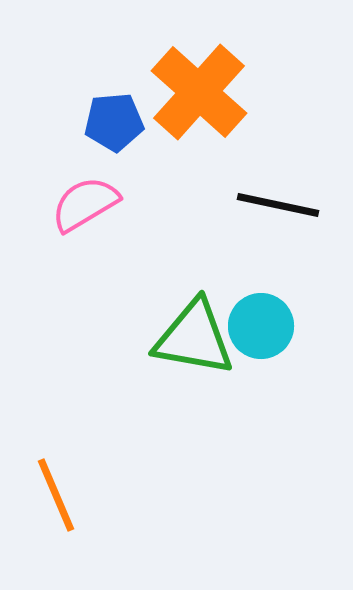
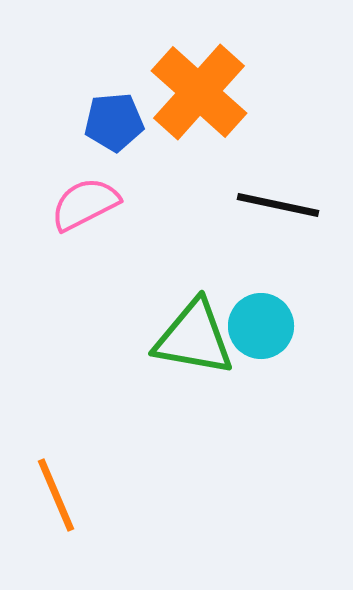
pink semicircle: rotated 4 degrees clockwise
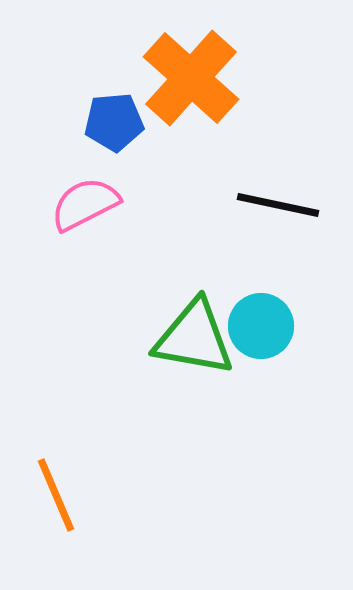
orange cross: moved 8 px left, 14 px up
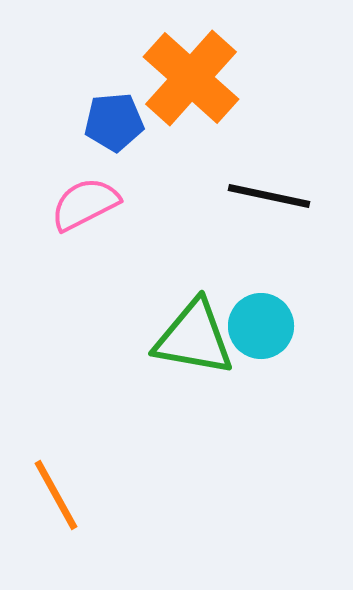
black line: moved 9 px left, 9 px up
orange line: rotated 6 degrees counterclockwise
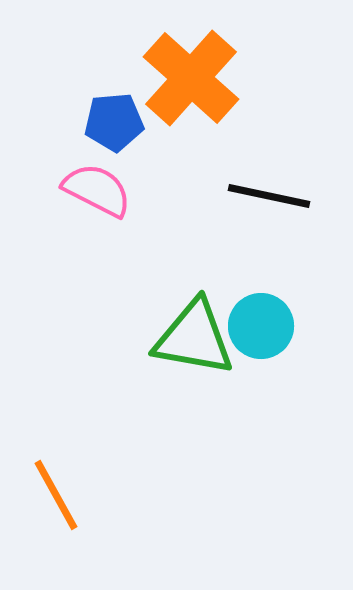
pink semicircle: moved 12 px right, 14 px up; rotated 54 degrees clockwise
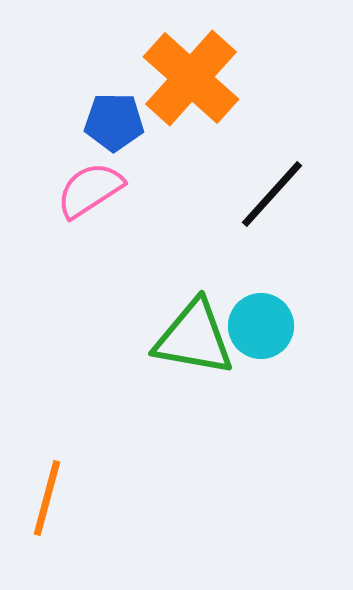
blue pentagon: rotated 6 degrees clockwise
pink semicircle: moved 7 px left; rotated 60 degrees counterclockwise
black line: moved 3 px right, 2 px up; rotated 60 degrees counterclockwise
orange line: moved 9 px left, 3 px down; rotated 44 degrees clockwise
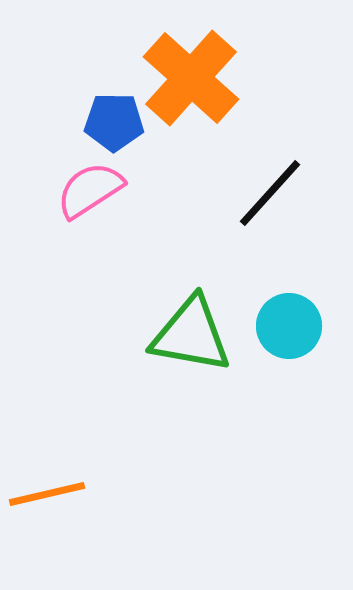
black line: moved 2 px left, 1 px up
cyan circle: moved 28 px right
green triangle: moved 3 px left, 3 px up
orange line: moved 4 px up; rotated 62 degrees clockwise
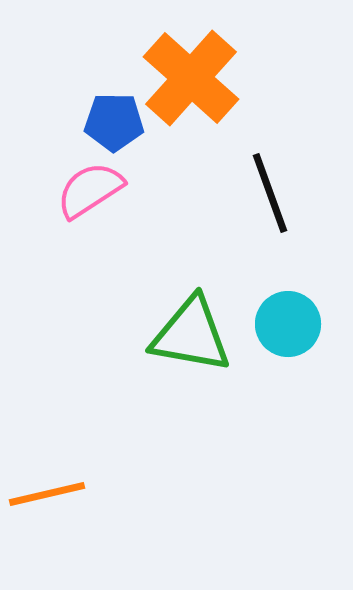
black line: rotated 62 degrees counterclockwise
cyan circle: moved 1 px left, 2 px up
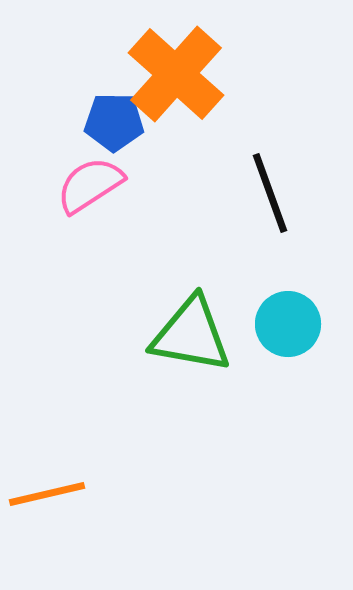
orange cross: moved 15 px left, 4 px up
pink semicircle: moved 5 px up
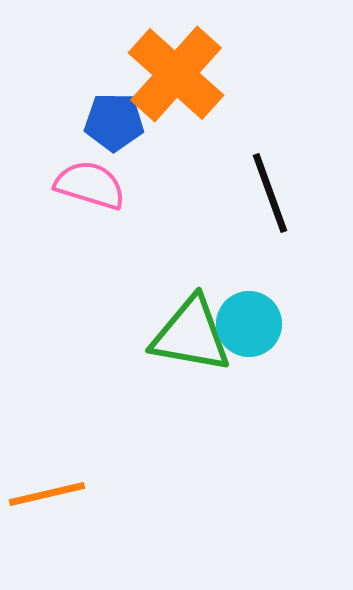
pink semicircle: rotated 50 degrees clockwise
cyan circle: moved 39 px left
